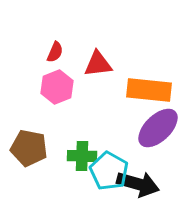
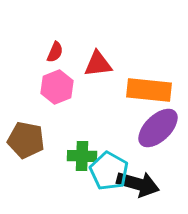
brown pentagon: moved 3 px left, 8 px up
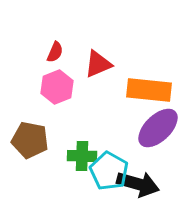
red triangle: rotated 16 degrees counterclockwise
brown pentagon: moved 4 px right
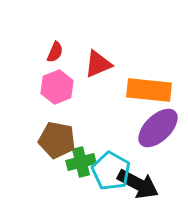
brown pentagon: moved 27 px right
green cross: moved 1 px left, 6 px down; rotated 16 degrees counterclockwise
cyan pentagon: moved 2 px right
black arrow: rotated 12 degrees clockwise
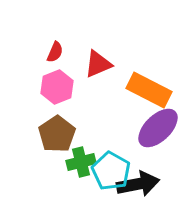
orange rectangle: rotated 21 degrees clockwise
brown pentagon: moved 6 px up; rotated 27 degrees clockwise
black arrow: rotated 39 degrees counterclockwise
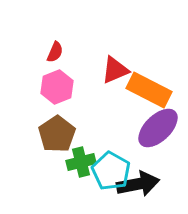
red triangle: moved 17 px right, 6 px down
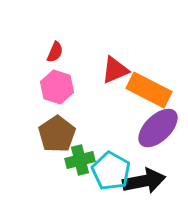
pink hexagon: rotated 20 degrees counterclockwise
green cross: moved 1 px left, 2 px up
black arrow: moved 6 px right, 3 px up
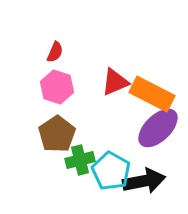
red triangle: moved 12 px down
orange rectangle: moved 3 px right, 4 px down
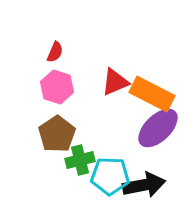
cyan pentagon: moved 1 px left, 5 px down; rotated 27 degrees counterclockwise
black arrow: moved 4 px down
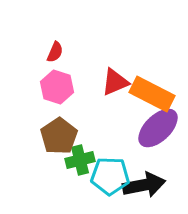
brown pentagon: moved 2 px right, 2 px down
